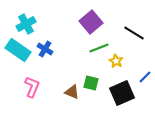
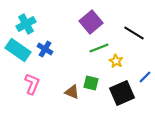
pink L-shape: moved 3 px up
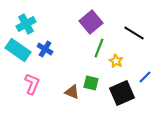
green line: rotated 48 degrees counterclockwise
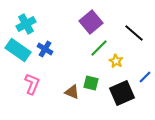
black line: rotated 10 degrees clockwise
green line: rotated 24 degrees clockwise
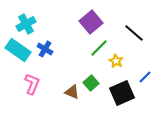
green square: rotated 35 degrees clockwise
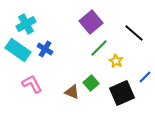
pink L-shape: rotated 50 degrees counterclockwise
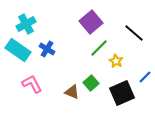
blue cross: moved 2 px right
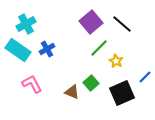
black line: moved 12 px left, 9 px up
blue cross: rotated 28 degrees clockwise
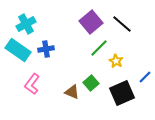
blue cross: moved 1 px left; rotated 21 degrees clockwise
pink L-shape: rotated 115 degrees counterclockwise
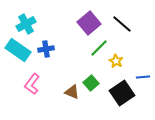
purple square: moved 2 px left, 1 px down
blue line: moved 2 px left; rotated 40 degrees clockwise
black square: rotated 10 degrees counterclockwise
